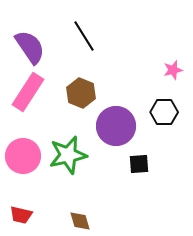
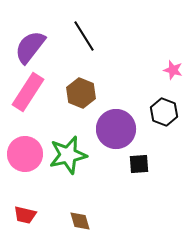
purple semicircle: rotated 108 degrees counterclockwise
pink star: rotated 30 degrees clockwise
black hexagon: rotated 20 degrees clockwise
purple circle: moved 3 px down
pink circle: moved 2 px right, 2 px up
red trapezoid: moved 4 px right
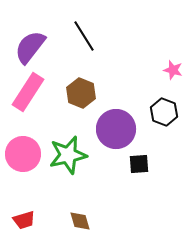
pink circle: moved 2 px left
red trapezoid: moved 1 px left, 5 px down; rotated 30 degrees counterclockwise
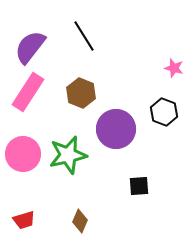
pink star: moved 1 px right, 2 px up
black square: moved 22 px down
brown diamond: rotated 40 degrees clockwise
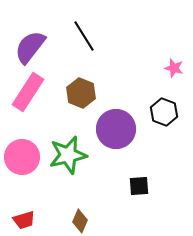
pink circle: moved 1 px left, 3 px down
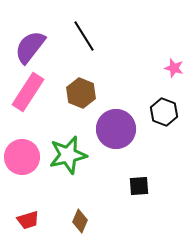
red trapezoid: moved 4 px right
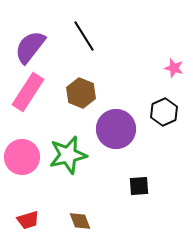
black hexagon: rotated 16 degrees clockwise
brown diamond: rotated 45 degrees counterclockwise
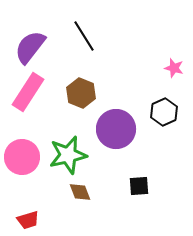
brown diamond: moved 29 px up
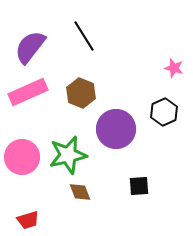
pink rectangle: rotated 33 degrees clockwise
